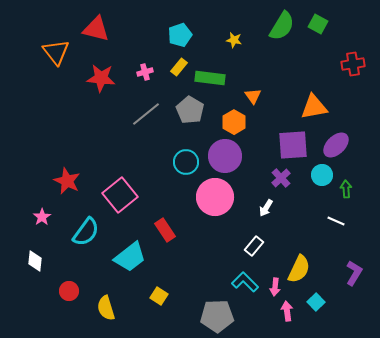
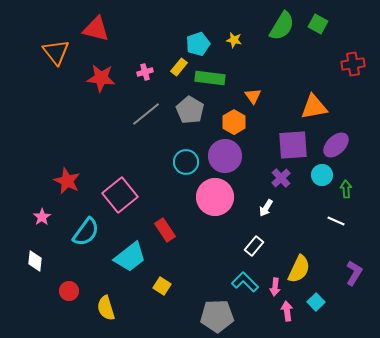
cyan pentagon at (180, 35): moved 18 px right, 9 px down
yellow square at (159, 296): moved 3 px right, 10 px up
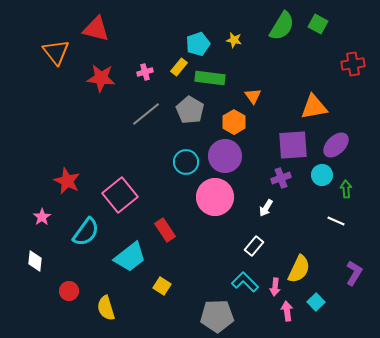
purple cross at (281, 178): rotated 24 degrees clockwise
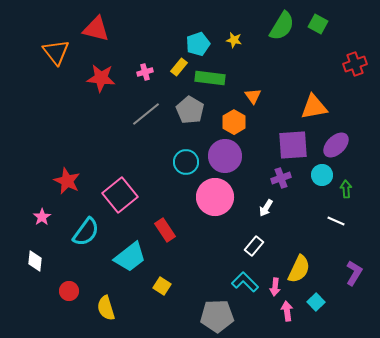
red cross at (353, 64): moved 2 px right; rotated 10 degrees counterclockwise
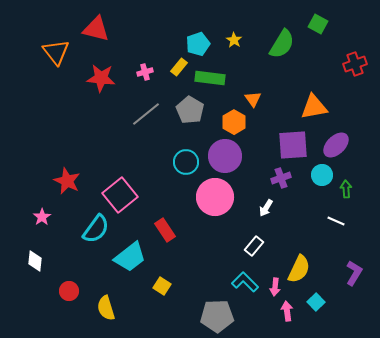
green semicircle at (282, 26): moved 18 px down
yellow star at (234, 40): rotated 21 degrees clockwise
orange triangle at (253, 96): moved 3 px down
cyan semicircle at (86, 232): moved 10 px right, 3 px up
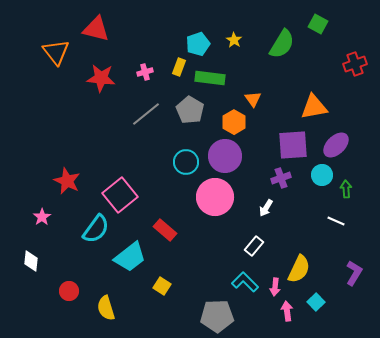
yellow rectangle at (179, 67): rotated 18 degrees counterclockwise
red rectangle at (165, 230): rotated 15 degrees counterclockwise
white diamond at (35, 261): moved 4 px left
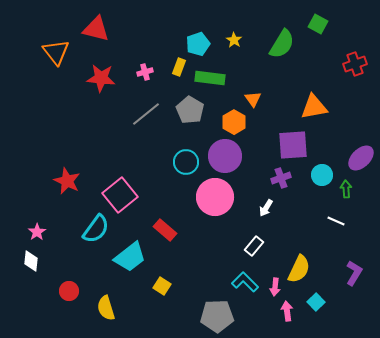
purple ellipse at (336, 145): moved 25 px right, 13 px down
pink star at (42, 217): moved 5 px left, 15 px down
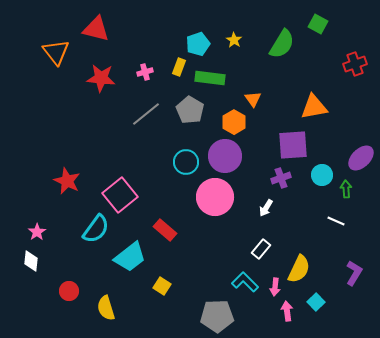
white rectangle at (254, 246): moved 7 px right, 3 px down
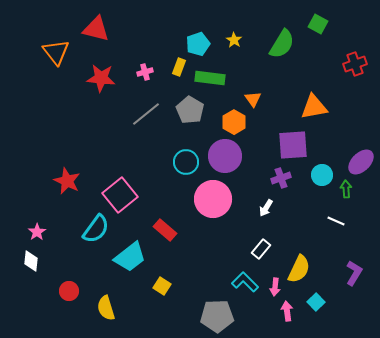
purple ellipse at (361, 158): moved 4 px down
pink circle at (215, 197): moved 2 px left, 2 px down
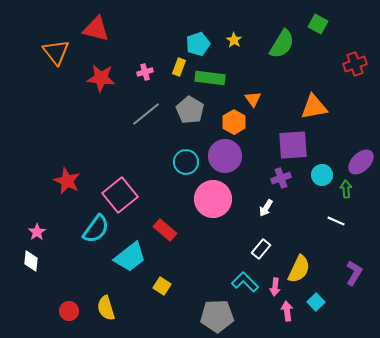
red circle at (69, 291): moved 20 px down
